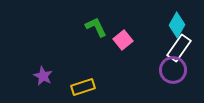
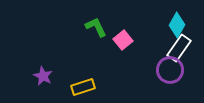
purple circle: moved 3 px left
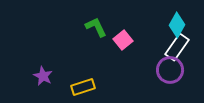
white rectangle: moved 2 px left, 1 px up
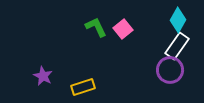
cyan diamond: moved 1 px right, 5 px up
pink square: moved 11 px up
white rectangle: moved 1 px up
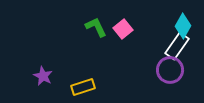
cyan diamond: moved 5 px right, 6 px down
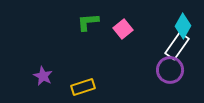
green L-shape: moved 8 px left, 5 px up; rotated 70 degrees counterclockwise
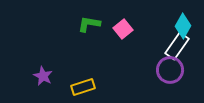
green L-shape: moved 1 px right, 2 px down; rotated 15 degrees clockwise
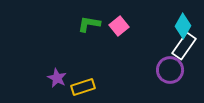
pink square: moved 4 px left, 3 px up
white rectangle: moved 7 px right
purple star: moved 14 px right, 2 px down
